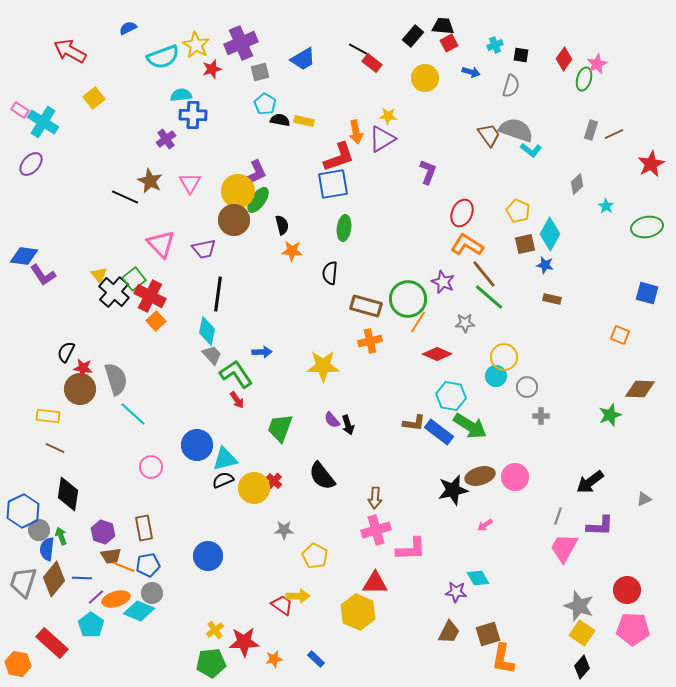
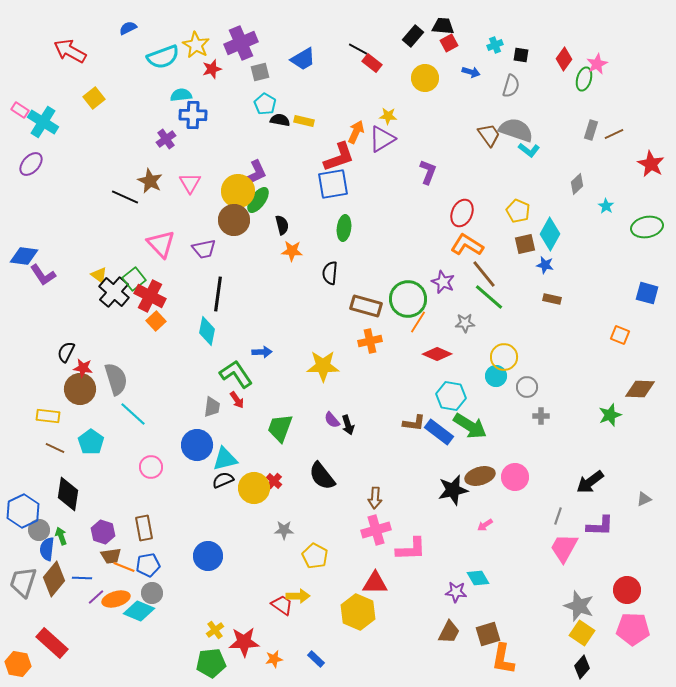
orange arrow at (356, 132): rotated 145 degrees counterclockwise
cyan L-shape at (531, 150): moved 2 px left
red star at (651, 164): rotated 16 degrees counterclockwise
yellow triangle at (99, 275): rotated 12 degrees counterclockwise
gray trapezoid at (212, 355): moved 52 px down; rotated 50 degrees clockwise
cyan pentagon at (91, 625): moved 183 px up
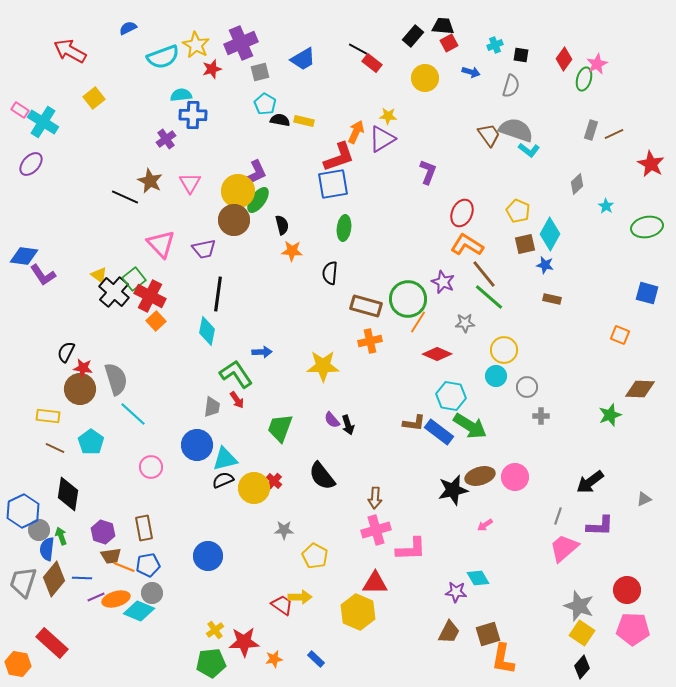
yellow circle at (504, 357): moved 7 px up
pink trapezoid at (564, 548): rotated 20 degrees clockwise
yellow arrow at (298, 596): moved 2 px right, 1 px down
purple line at (96, 597): rotated 18 degrees clockwise
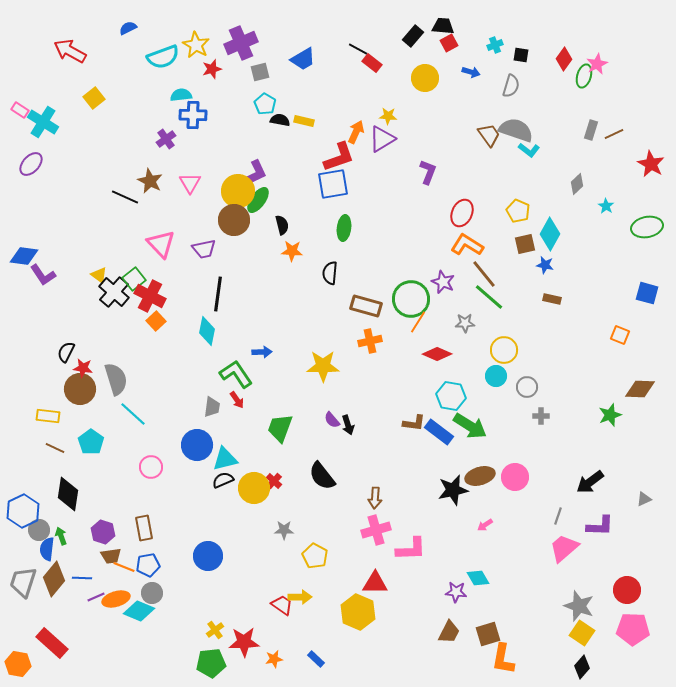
green ellipse at (584, 79): moved 3 px up
green circle at (408, 299): moved 3 px right
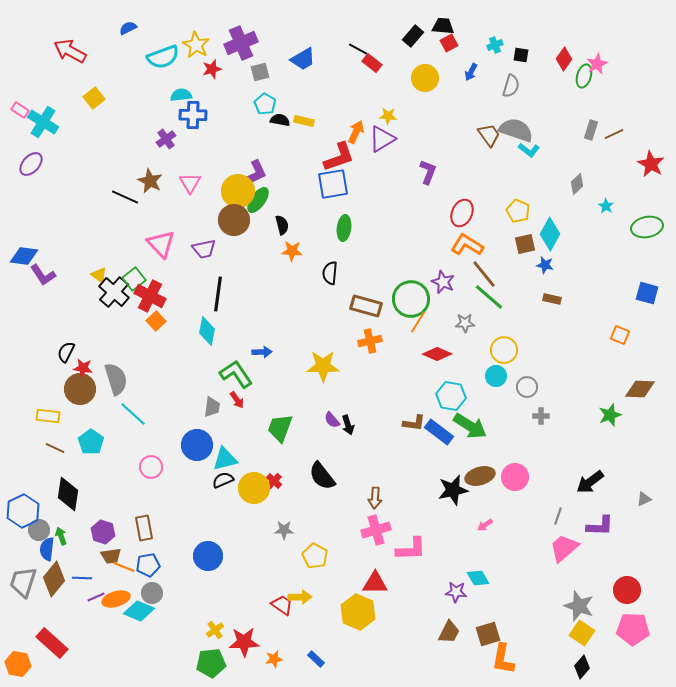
blue arrow at (471, 72): rotated 102 degrees clockwise
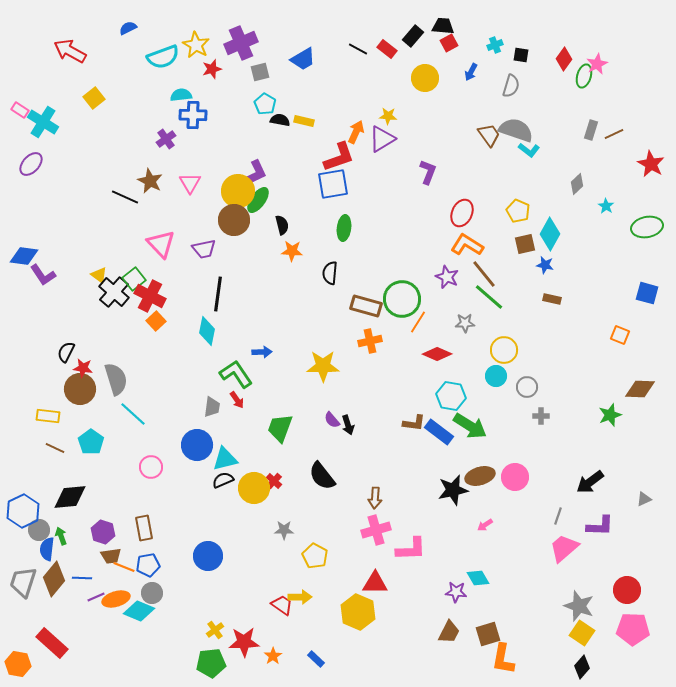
red rectangle at (372, 63): moved 15 px right, 14 px up
purple star at (443, 282): moved 4 px right, 5 px up
green circle at (411, 299): moved 9 px left
black diamond at (68, 494): moved 2 px right, 3 px down; rotated 76 degrees clockwise
orange star at (274, 659): moved 1 px left, 3 px up; rotated 24 degrees counterclockwise
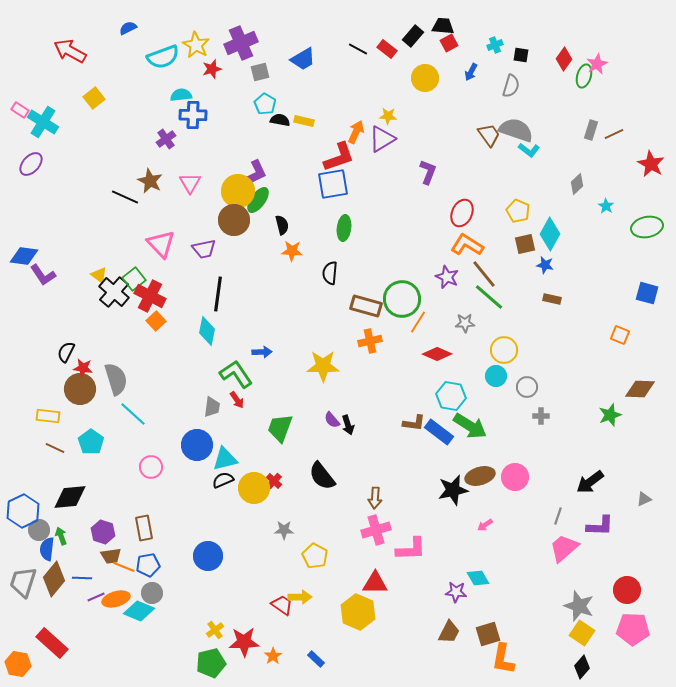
green pentagon at (211, 663): rotated 8 degrees counterclockwise
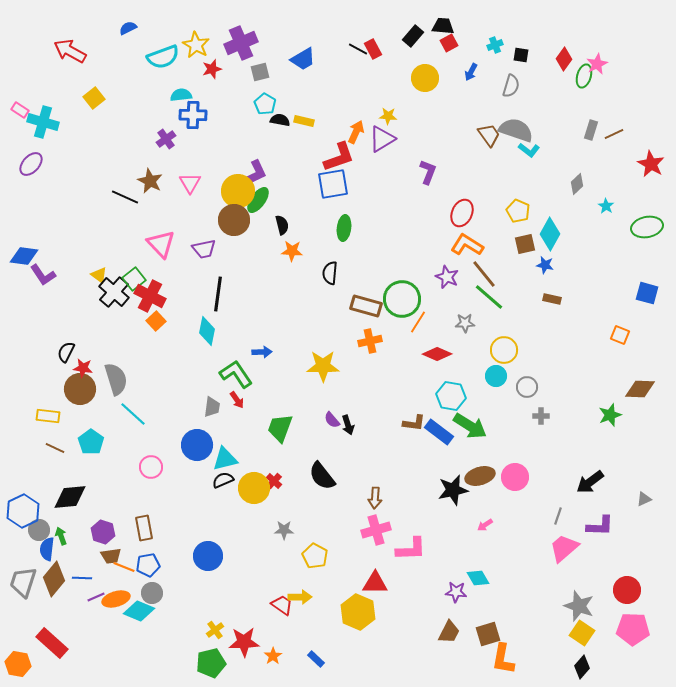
red rectangle at (387, 49): moved 14 px left; rotated 24 degrees clockwise
cyan cross at (43, 122): rotated 16 degrees counterclockwise
